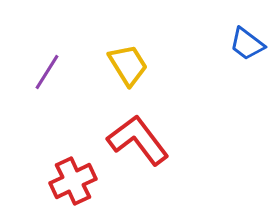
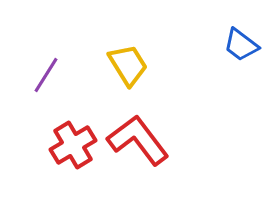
blue trapezoid: moved 6 px left, 1 px down
purple line: moved 1 px left, 3 px down
red cross: moved 36 px up; rotated 6 degrees counterclockwise
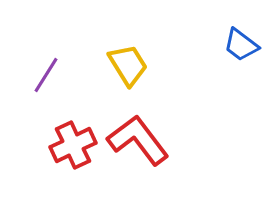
red cross: rotated 6 degrees clockwise
